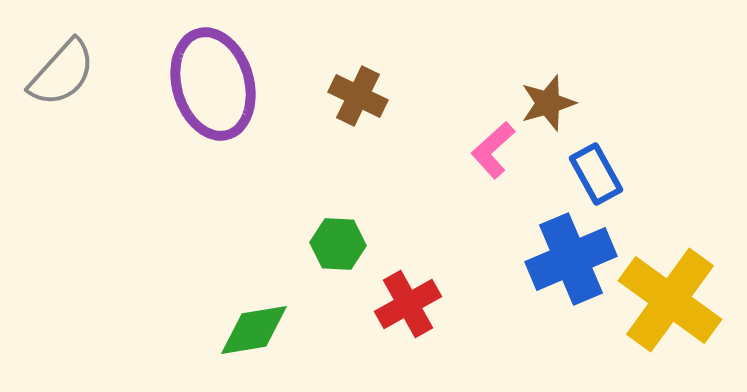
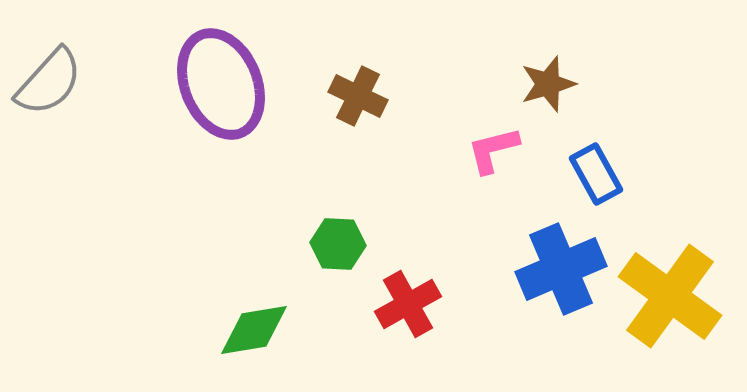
gray semicircle: moved 13 px left, 9 px down
purple ellipse: moved 8 px right; rotated 6 degrees counterclockwise
brown star: moved 19 px up
pink L-shape: rotated 28 degrees clockwise
blue cross: moved 10 px left, 10 px down
yellow cross: moved 4 px up
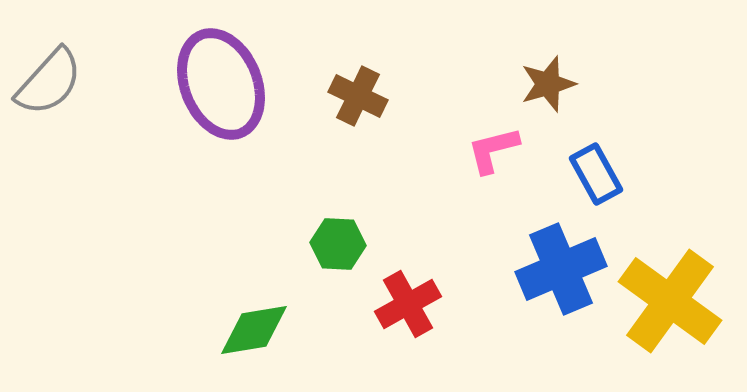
yellow cross: moved 5 px down
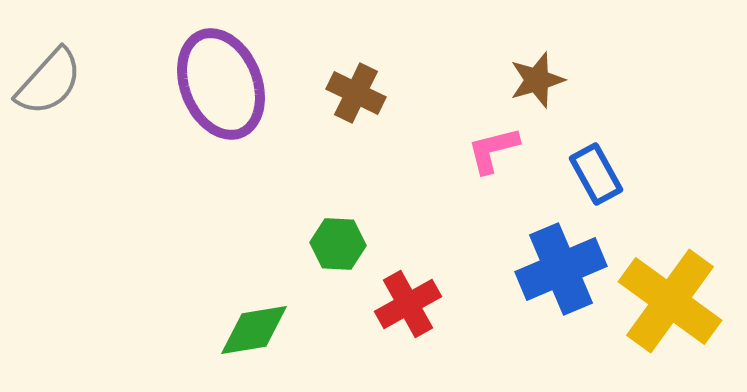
brown star: moved 11 px left, 4 px up
brown cross: moved 2 px left, 3 px up
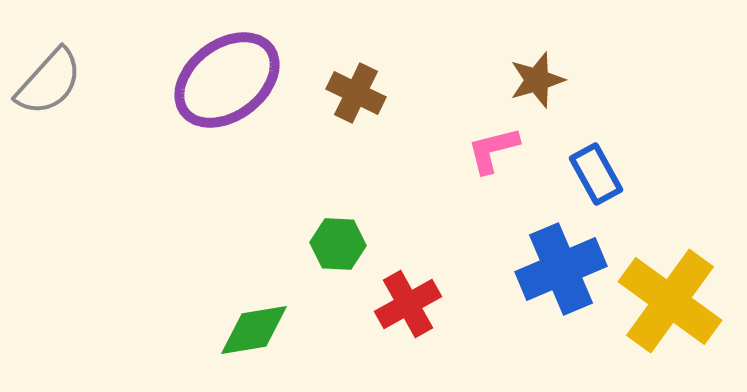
purple ellipse: moved 6 px right, 4 px up; rotated 75 degrees clockwise
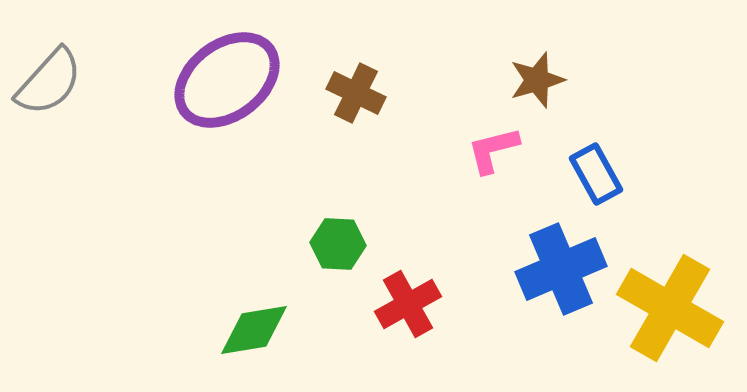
yellow cross: moved 7 px down; rotated 6 degrees counterclockwise
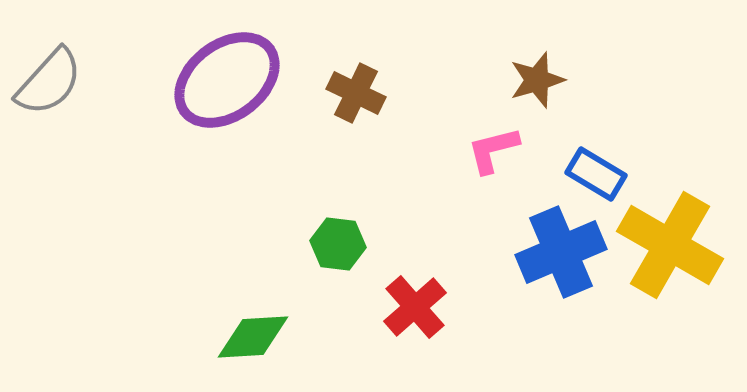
blue rectangle: rotated 30 degrees counterclockwise
green hexagon: rotated 4 degrees clockwise
blue cross: moved 17 px up
red cross: moved 7 px right, 3 px down; rotated 12 degrees counterclockwise
yellow cross: moved 63 px up
green diamond: moved 1 px left, 7 px down; rotated 6 degrees clockwise
